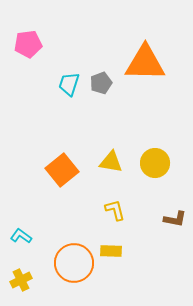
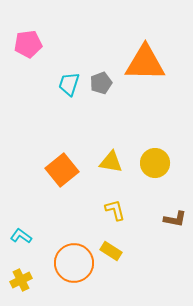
yellow rectangle: rotated 30 degrees clockwise
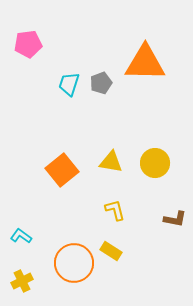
yellow cross: moved 1 px right, 1 px down
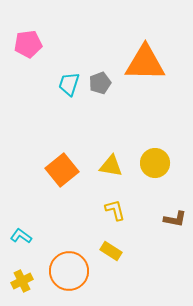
gray pentagon: moved 1 px left
yellow triangle: moved 4 px down
orange circle: moved 5 px left, 8 px down
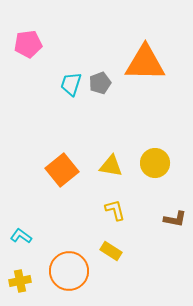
cyan trapezoid: moved 2 px right
yellow cross: moved 2 px left; rotated 15 degrees clockwise
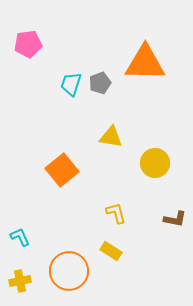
yellow triangle: moved 29 px up
yellow L-shape: moved 1 px right, 3 px down
cyan L-shape: moved 1 px left, 1 px down; rotated 30 degrees clockwise
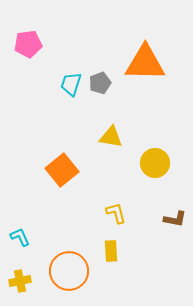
yellow rectangle: rotated 55 degrees clockwise
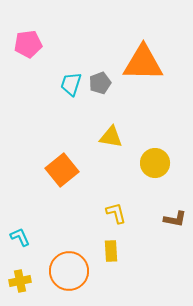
orange triangle: moved 2 px left
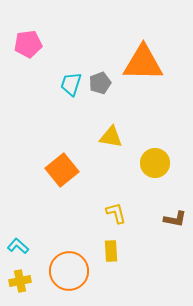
cyan L-shape: moved 2 px left, 9 px down; rotated 25 degrees counterclockwise
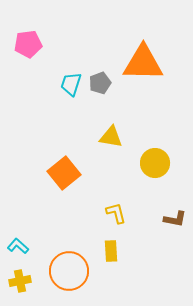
orange square: moved 2 px right, 3 px down
